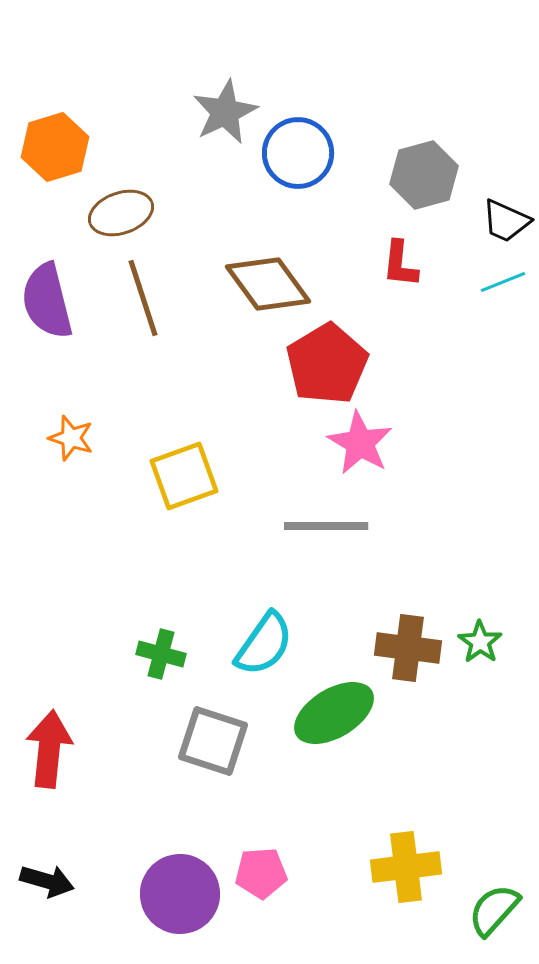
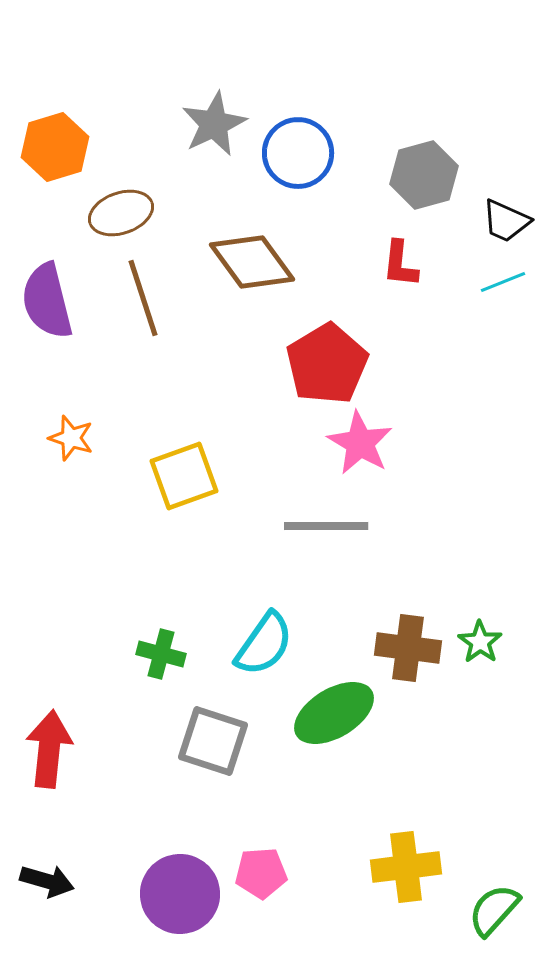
gray star: moved 11 px left, 12 px down
brown diamond: moved 16 px left, 22 px up
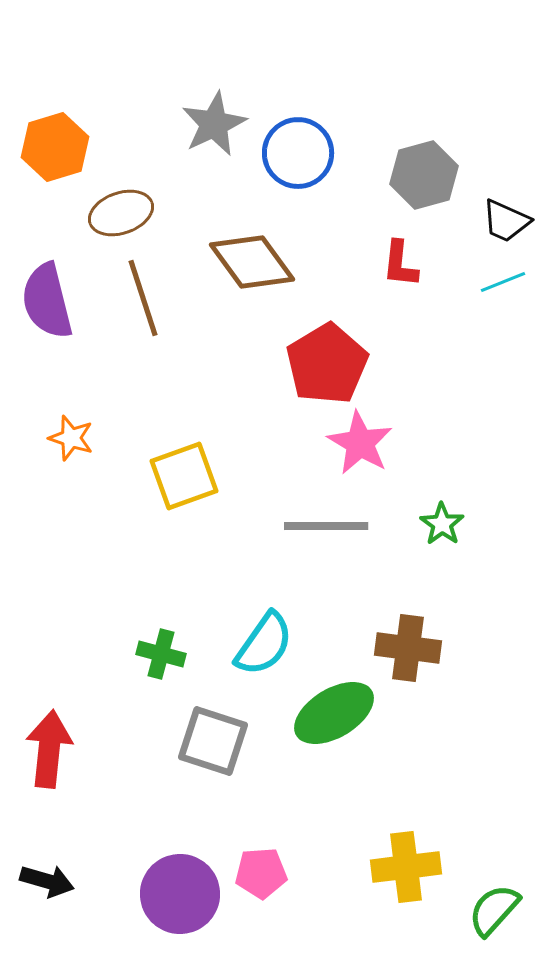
green star: moved 38 px left, 118 px up
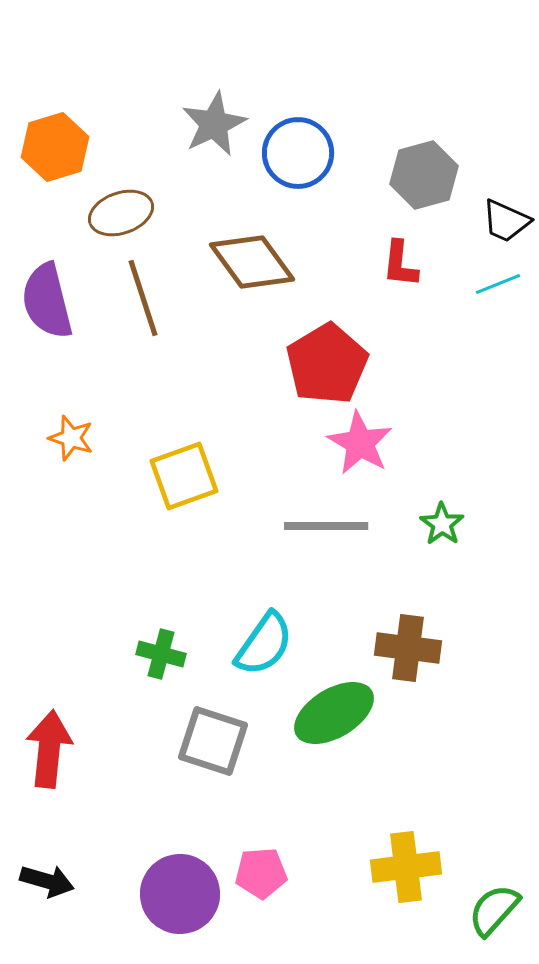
cyan line: moved 5 px left, 2 px down
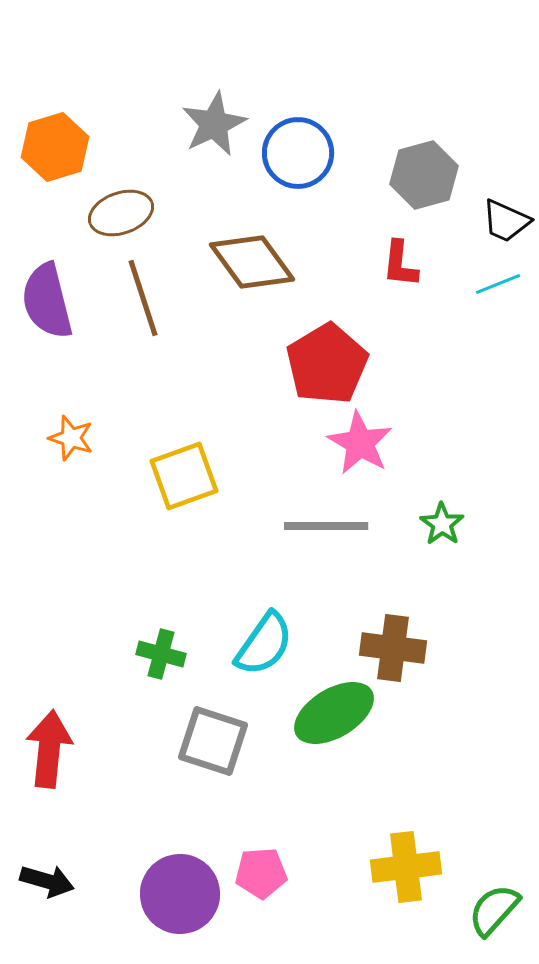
brown cross: moved 15 px left
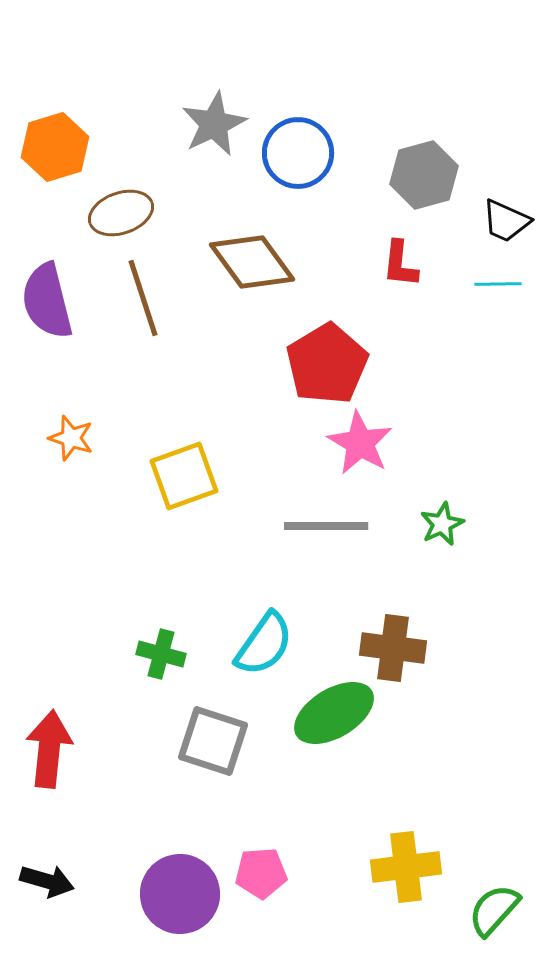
cyan line: rotated 21 degrees clockwise
green star: rotated 12 degrees clockwise
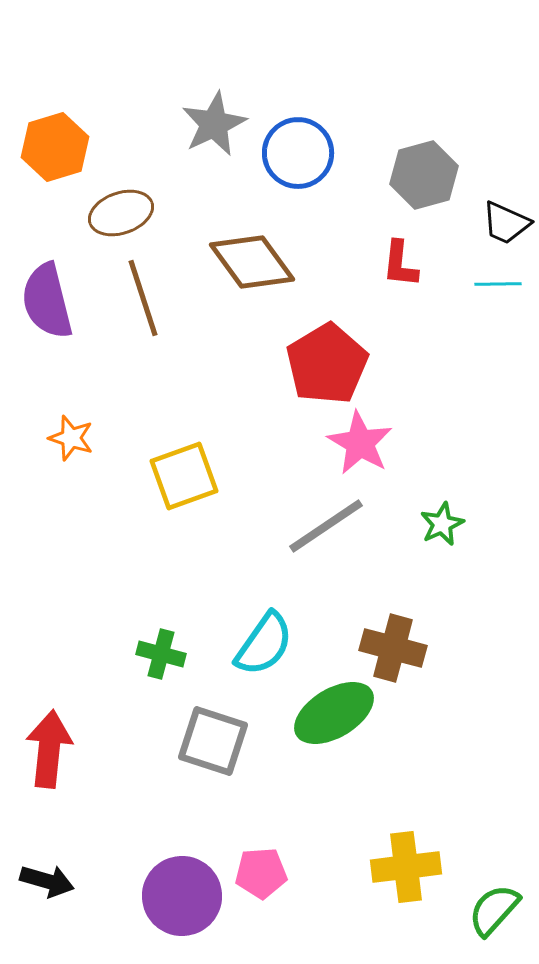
black trapezoid: moved 2 px down
gray line: rotated 34 degrees counterclockwise
brown cross: rotated 8 degrees clockwise
purple circle: moved 2 px right, 2 px down
